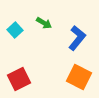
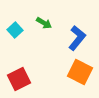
orange square: moved 1 px right, 5 px up
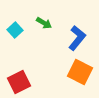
red square: moved 3 px down
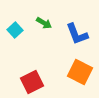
blue L-shape: moved 4 px up; rotated 120 degrees clockwise
red square: moved 13 px right
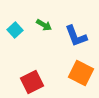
green arrow: moved 2 px down
blue L-shape: moved 1 px left, 2 px down
orange square: moved 1 px right, 1 px down
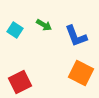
cyan square: rotated 14 degrees counterclockwise
red square: moved 12 px left
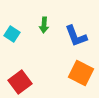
green arrow: rotated 63 degrees clockwise
cyan square: moved 3 px left, 4 px down
red square: rotated 10 degrees counterclockwise
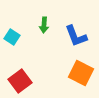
cyan square: moved 3 px down
red square: moved 1 px up
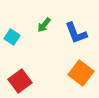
green arrow: rotated 35 degrees clockwise
blue L-shape: moved 3 px up
orange square: rotated 10 degrees clockwise
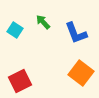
green arrow: moved 1 px left, 3 px up; rotated 98 degrees clockwise
cyan square: moved 3 px right, 7 px up
red square: rotated 10 degrees clockwise
